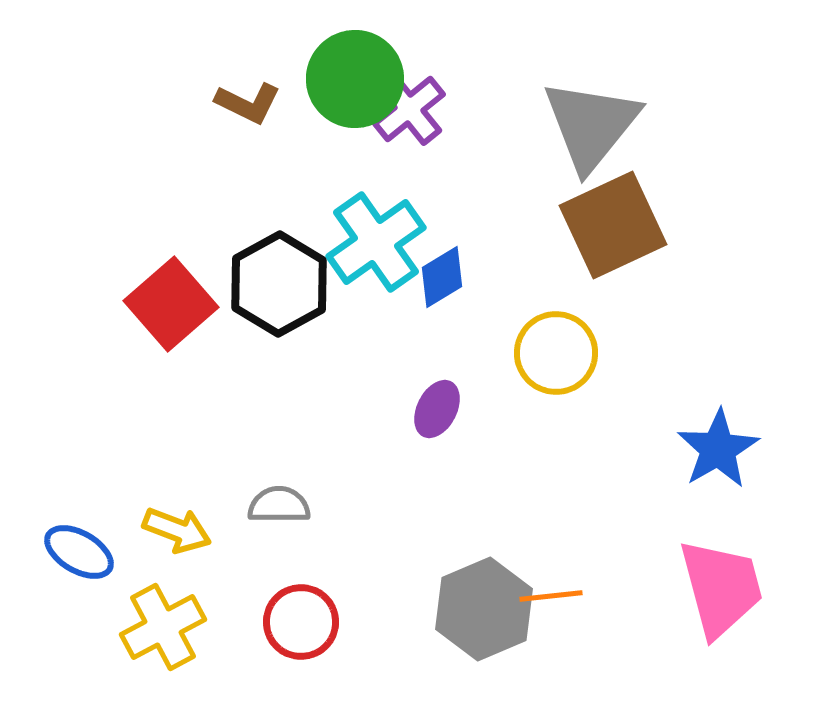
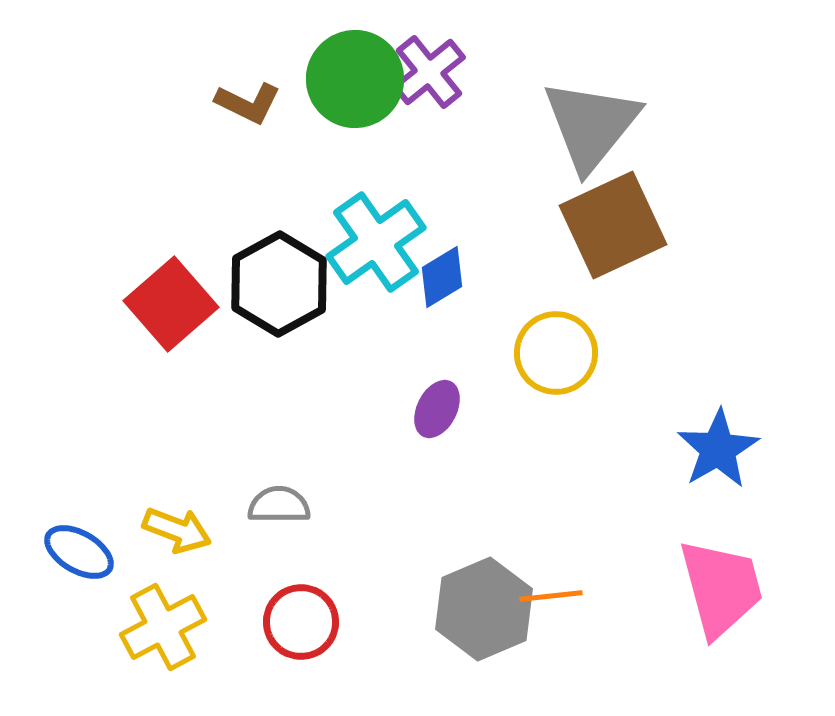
purple cross: moved 20 px right, 37 px up
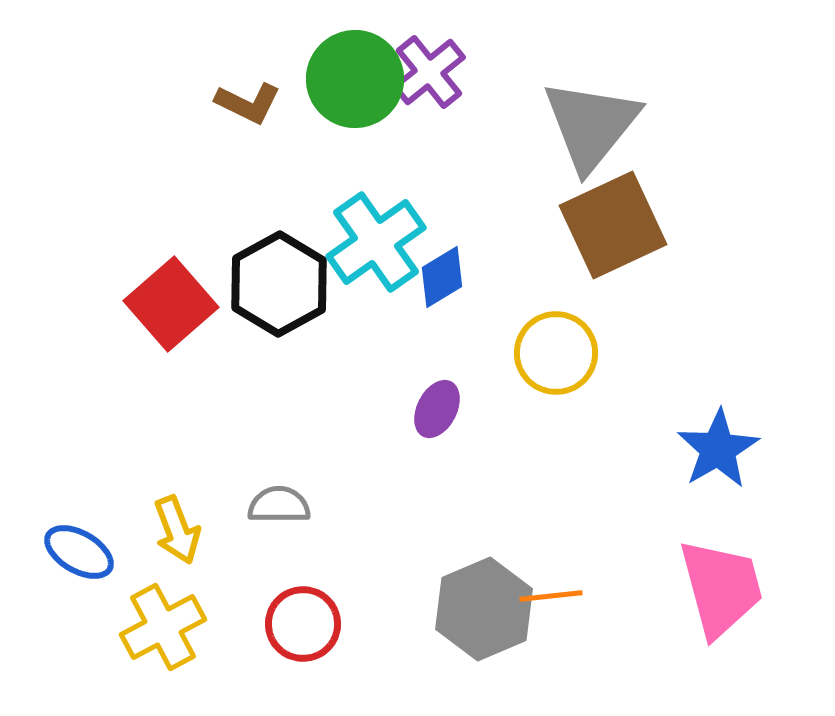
yellow arrow: rotated 48 degrees clockwise
red circle: moved 2 px right, 2 px down
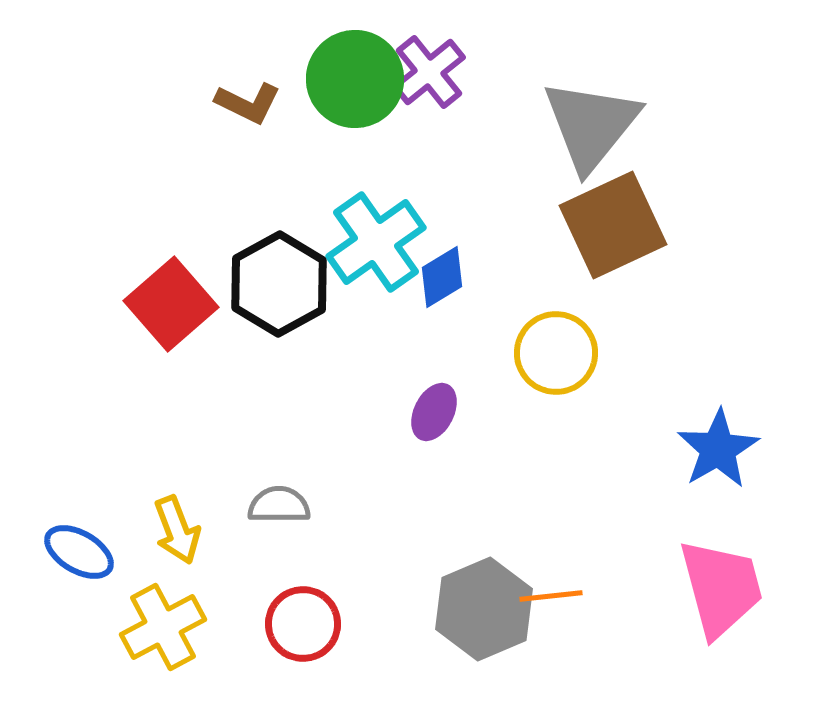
purple ellipse: moved 3 px left, 3 px down
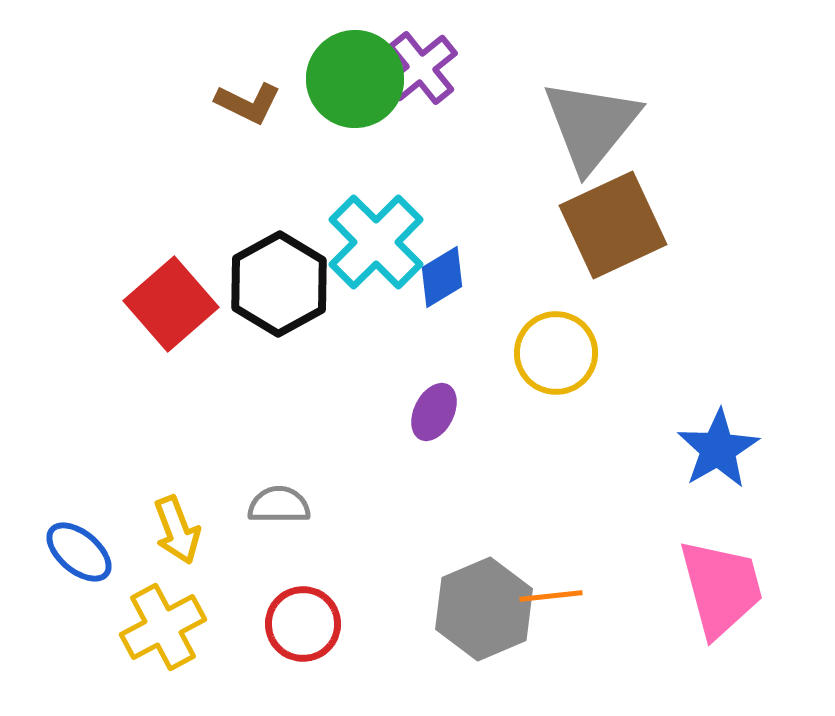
purple cross: moved 8 px left, 4 px up
cyan cross: rotated 10 degrees counterclockwise
blue ellipse: rotated 10 degrees clockwise
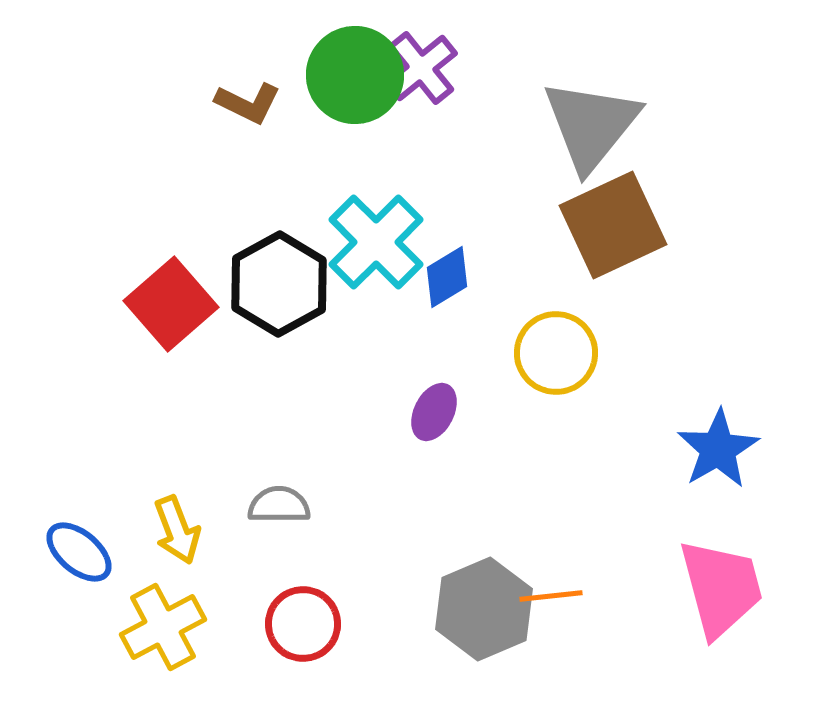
green circle: moved 4 px up
blue diamond: moved 5 px right
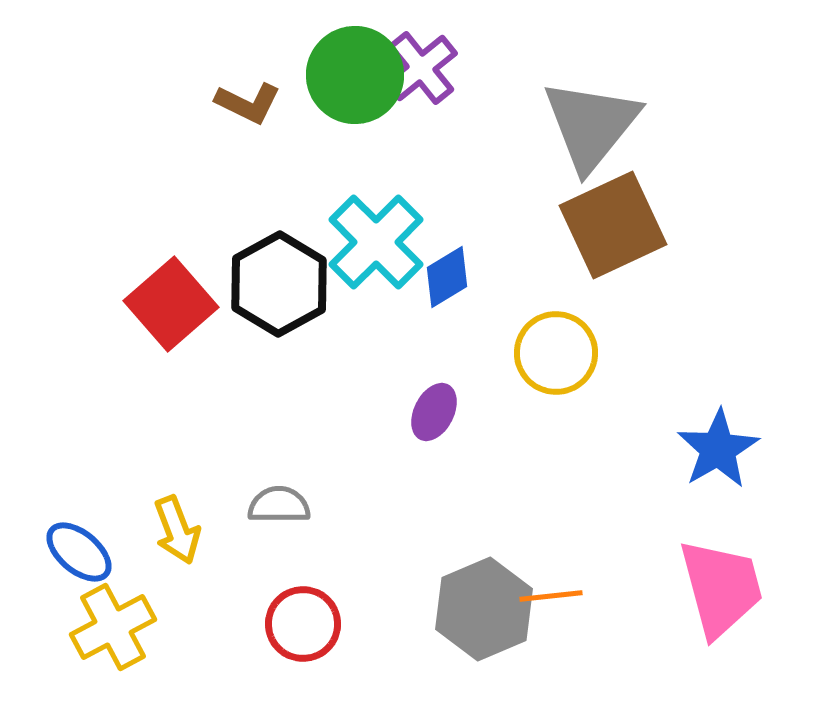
yellow cross: moved 50 px left
